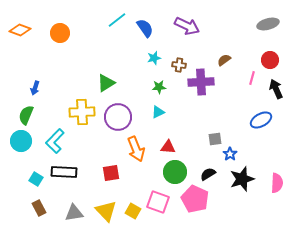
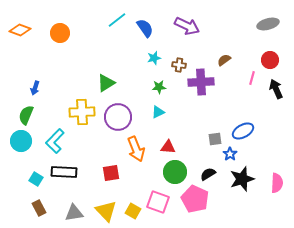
blue ellipse: moved 18 px left, 11 px down
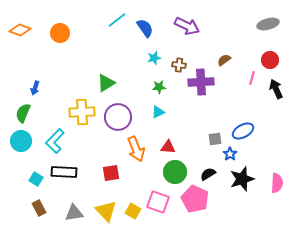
green semicircle: moved 3 px left, 2 px up
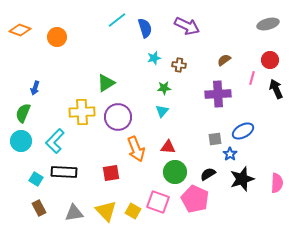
blue semicircle: rotated 18 degrees clockwise
orange circle: moved 3 px left, 4 px down
purple cross: moved 17 px right, 12 px down
green star: moved 5 px right, 1 px down
cyan triangle: moved 4 px right, 1 px up; rotated 24 degrees counterclockwise
